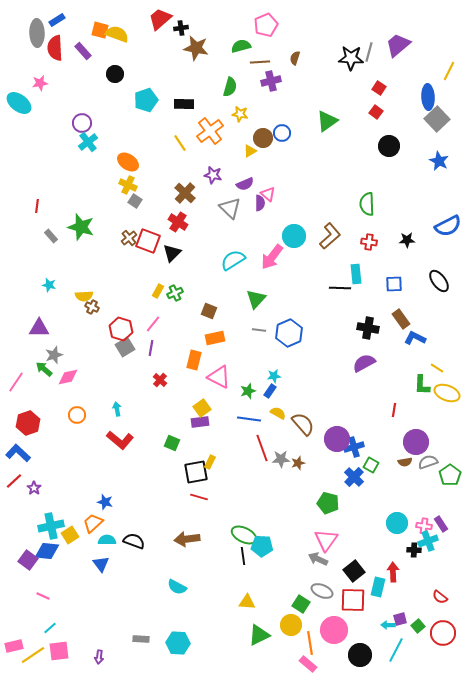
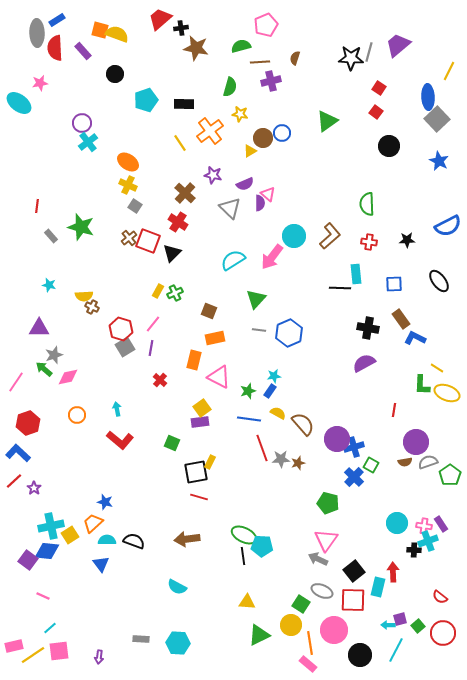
gray square at (135, 201): moved 5 px down
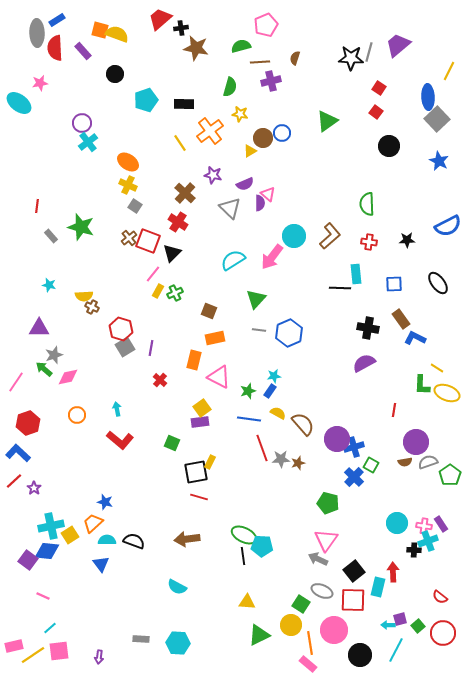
black ellipse at (439, 281): moved 1 px left, 2 px down
pink line at (153, 324): moved 50 px up
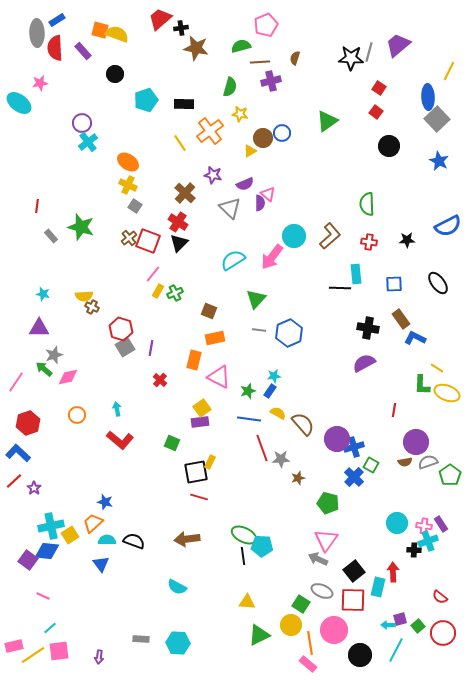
black triangle at (172, 253): moved 7 px right, 10 px up
cyan star at (49, 285): moved 6 px left, 9 px down
brown star at (298, 463): moved 15 px down
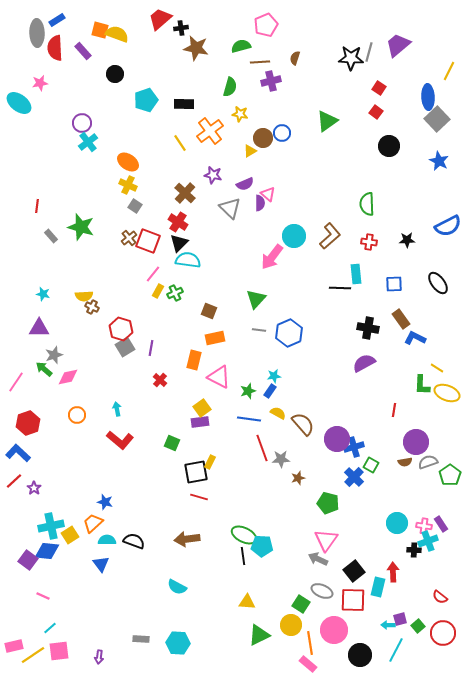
cyan semicircle at (233, 260): moved 45 px left; rotated 40 degrees clockwise
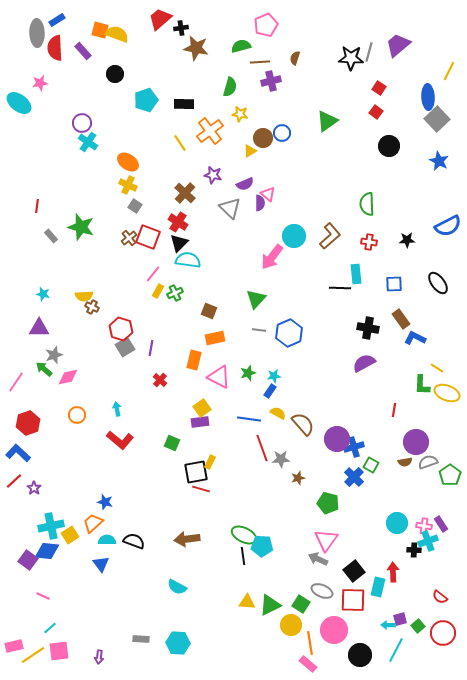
cyan cross at (88, 142): rotated 18 degrees counterclockwise
red square at (148, 241): moved 4 px up
green star at (248, 391): moved 18 px up
red line at (199, 497): moved 2 px right, 8 px up
green triangle at (259, 635): moved 11 px right, 30 px up
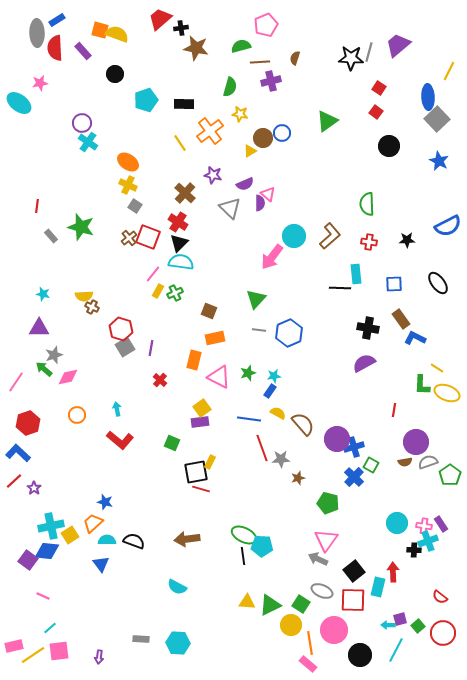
cyan semicircle at (188, 260): moved 7 px left, 2 px down
